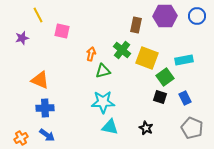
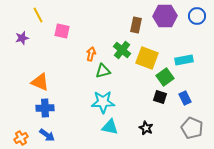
orange triangle: moved 2 px down
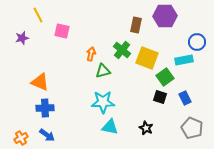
blue circle: moved 26 px down
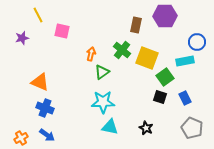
cyan rectangle: moved 1 px right, 1 px down
green triangle: moved 1 px left, 1 px down; rotated 21 degrees counterclockwise
blue cross: rotated 24 degrees clockwise
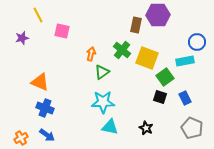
purple hexagon: moved 7 px left, 1 px up
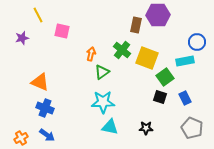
black star: rotated 24 degrees counterclockwise
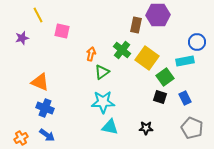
yellow square: rotated 15 degrees clockwise
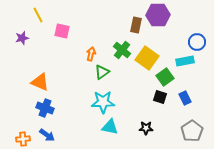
gray pentagon: moved 3 px down; rotated 15 degrees clockwise
orange cross: moved 2 px right, 1 px down; rotated 24 degrees clockwise
